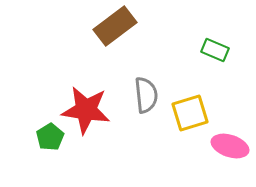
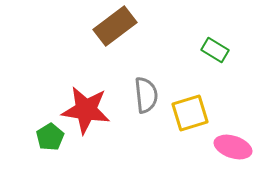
green rectangle: rotated 8 degrees clockwise
pink ellipse: moved 3 px right, 1 px down
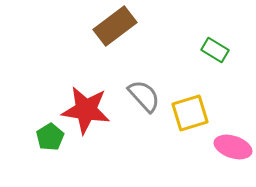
gray semicircle: moved 2 px left, 1 px down; rotated 36 degrees counterclockwise
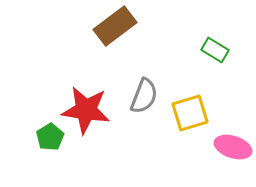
gray semicircle: rotated 63 degrees clockwise
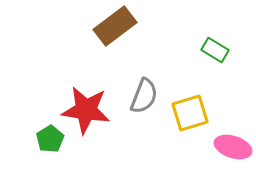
green pentagon: moved 2 px down
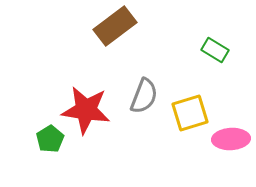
pink ellipse: moved 2 px left, 8 px up; rotated 21 degrees counterclockwise
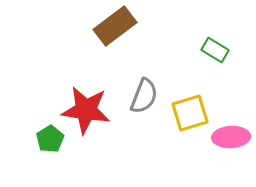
pink ellipse: moved 2 px up
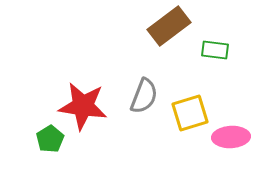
brown rectangle: moved 54 px right
green rectangle: rotated 24 degrees counterclockwise
red star: moved 3 px left, 4 px up
